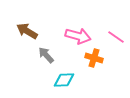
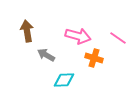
brown arrow: rotated 50 degrees clockwise
pink line: moved 2 px right, 1 px down
gray arrow: rotated 18 degrees counterclockwise
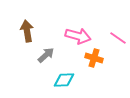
gray arrow: rotated 108 degrees clockwise
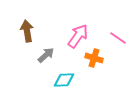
pink arrow: rotated 70 degrees counterclockwise
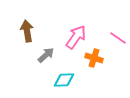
pink arrow: moved 2 px left, 1 px down
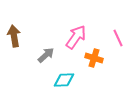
brown arrow: moved 13 px left, 5 px down
pink line: rotated 30 degrees clockwise
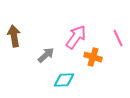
orange cross: moved 1 px left, 1 px up
